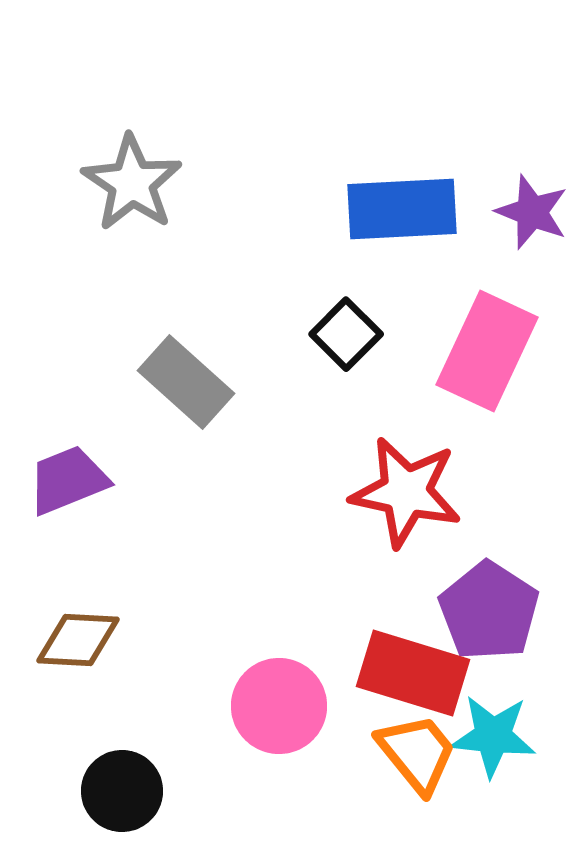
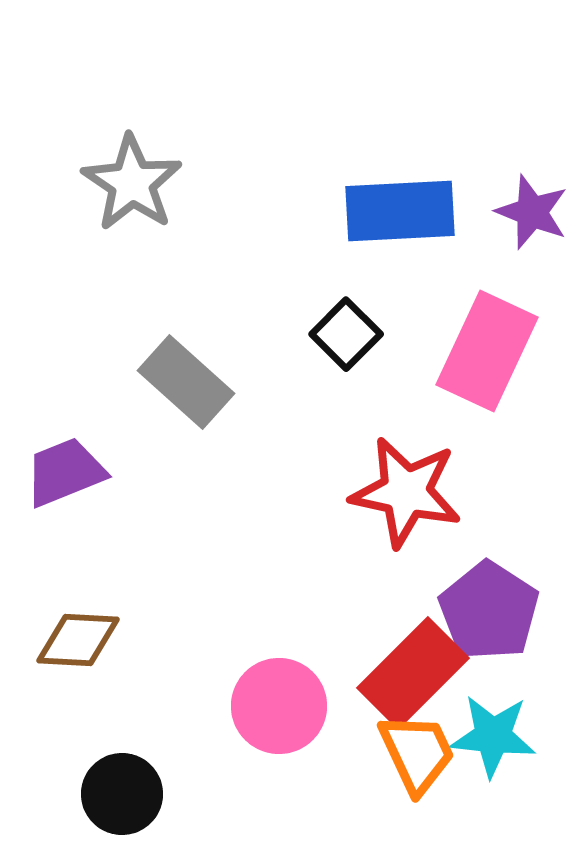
blue rectangle: moved 2 px left, 2 px down
purple trapezoid: moved 3 px left, 8 px up
red rectangle: rotated 62 degrees counterclockwise
orange trapezoid: rotated 14 degrees clockwise
black circle: moved 3 px down
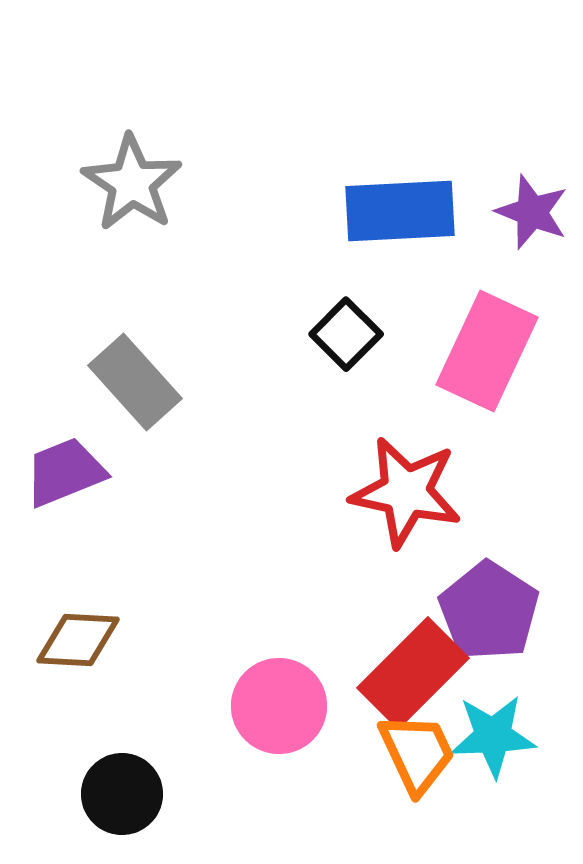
gray rectangle: moved 51 px left; rotated 6 degrees clockwise
cyan star: rotated 8 degrees counterclockwise
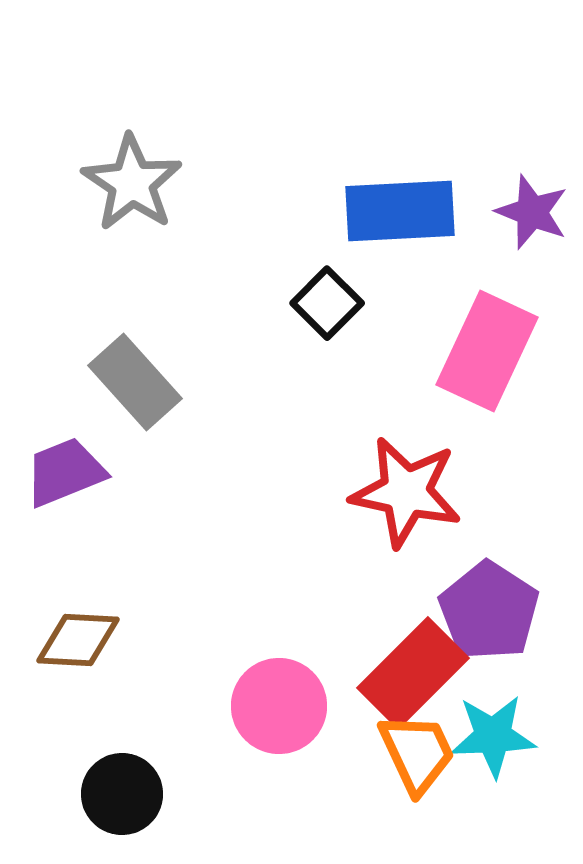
black square: moved 19 px left, 31 px up
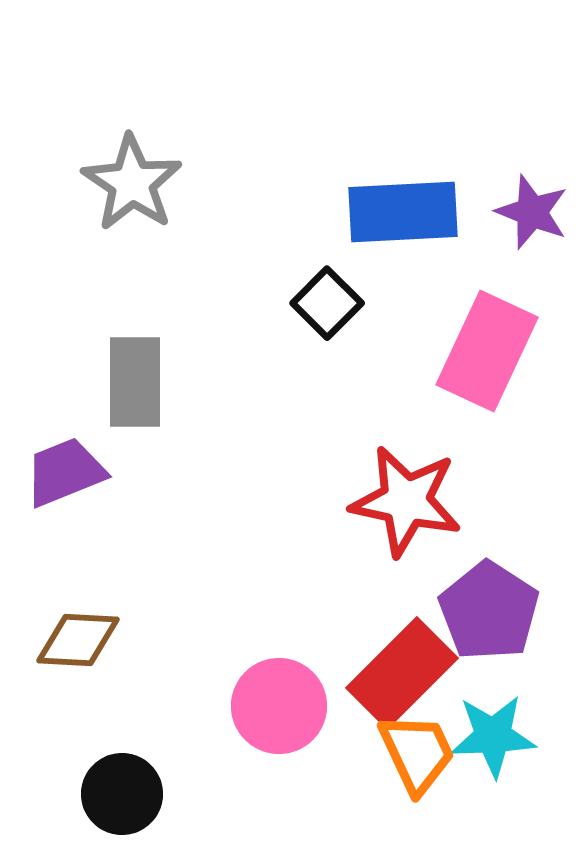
blue rectangle: moved 3 px right, 1 px down
gray rectangle: rotated 42 degrees clockwise
red star: moved 9 px down
red rectangle: moved 11 px left
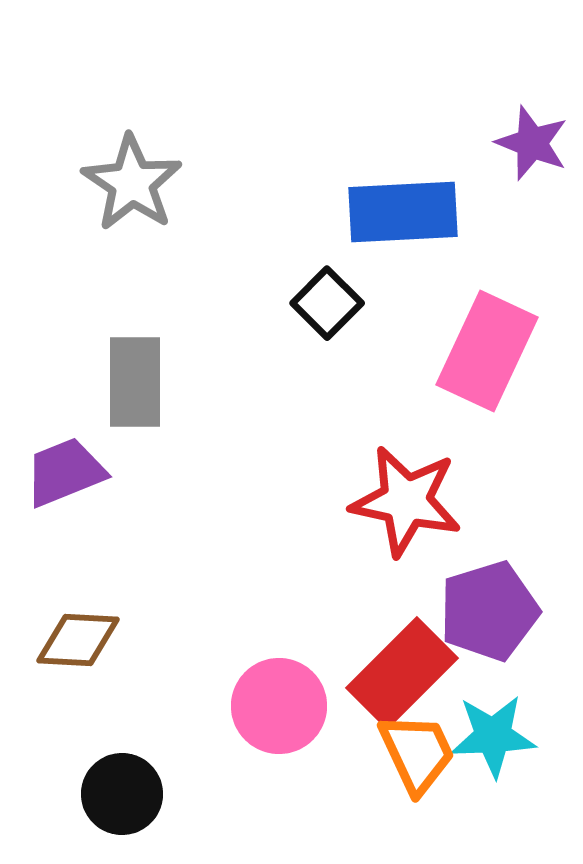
purple star: moved 69 px up
purple pentagon: rotated 22 degrees clockwise
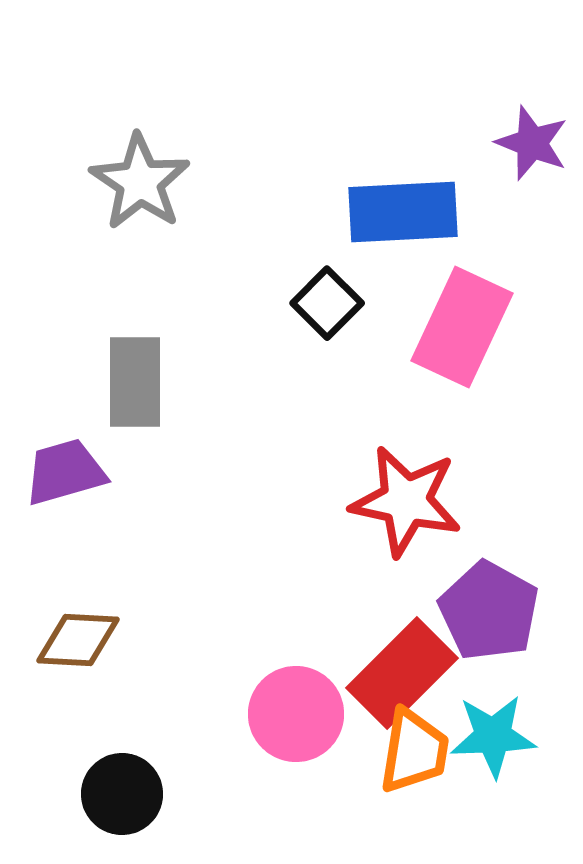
gray star: moved 8 px right, 1 px up
pink rectangle: moved 25 px left, 24 px up
purple trapezoid: rotated 6 degrees clockwise
purple pentagon: rotated 26 degrees counterclockwise
pink circle: moved 17 px right, 8 px down
orange trapezoid: moved 3 px left, 2 px up; rotated 34 degrees clockwise
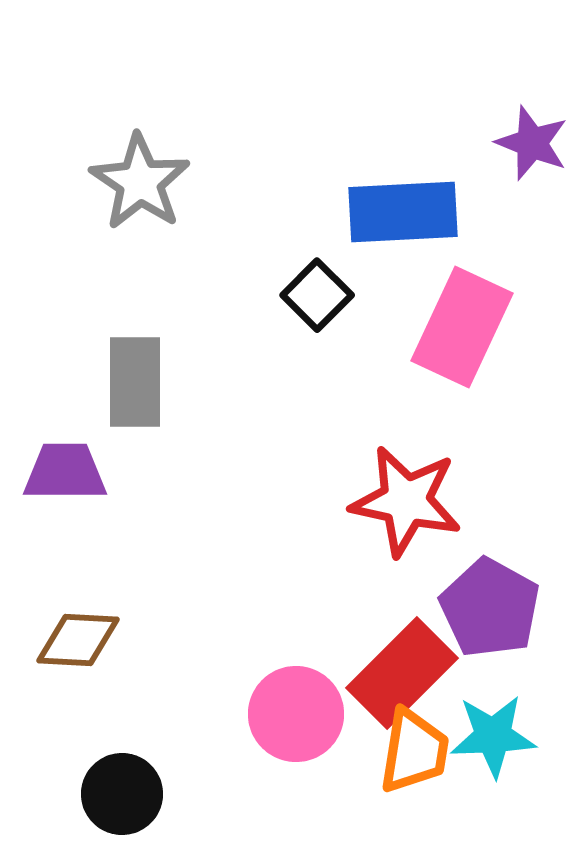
black square: moved 10 px left, 8 px up
purple trapezoid: rotated 16 degrees clockwise
purple pentagon: moved 1 px right, 3 px up
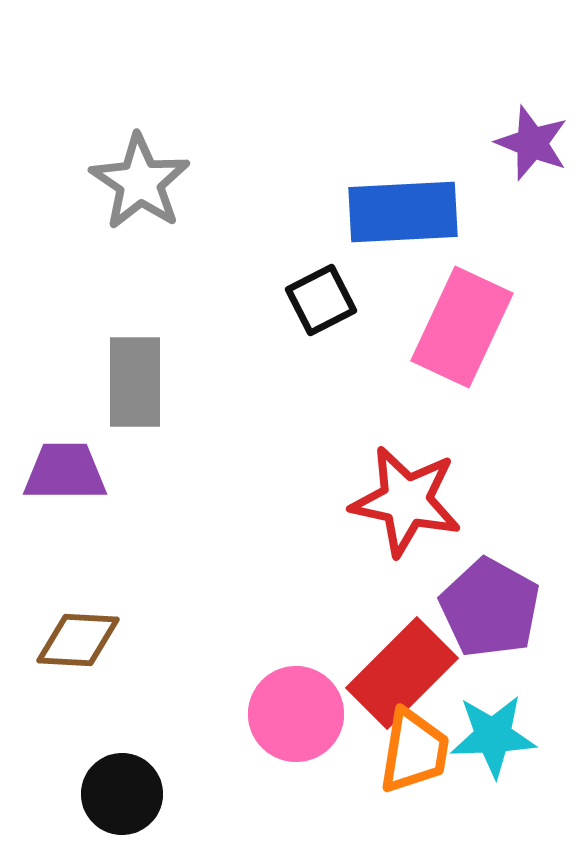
black square: moved 4 px right, 5 px down; rotated 18 degrees clockwise
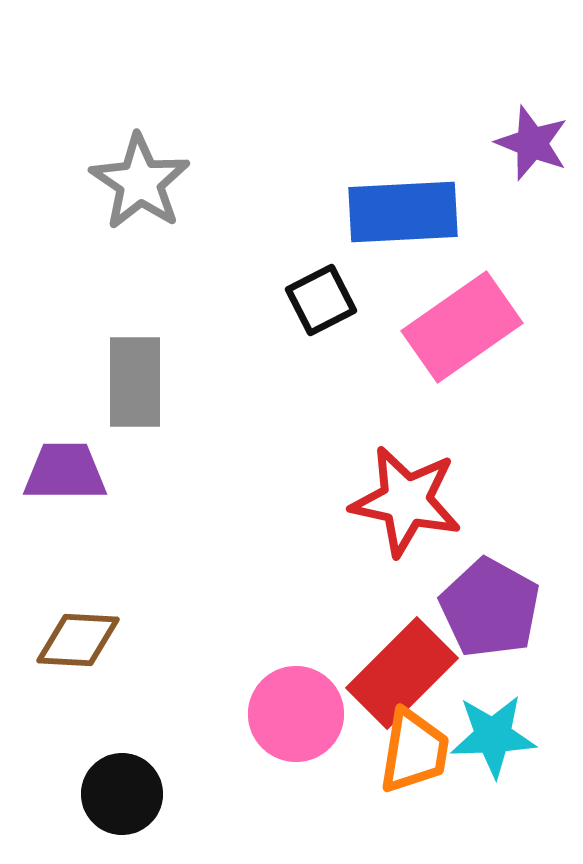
pink rectangle: rotated 30 degrees clockwise
